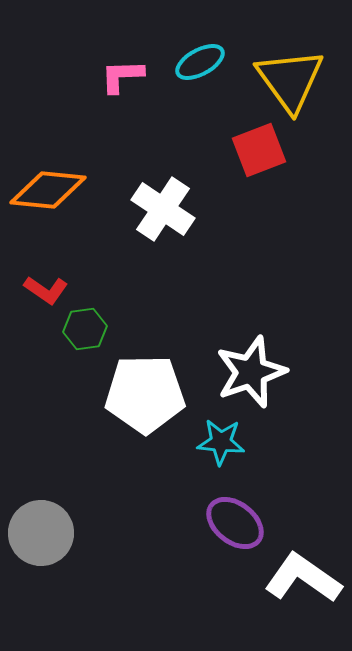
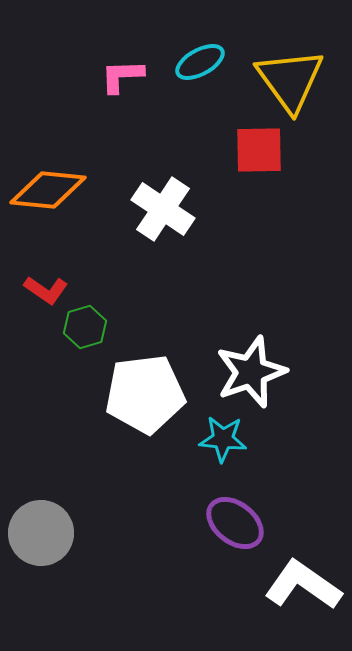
red square: rotated 20 degrees clockwise
green hexagon: moved 2 px up; rotated 9 degrees counterclockwise
white pentagon: rotated 6 degrees counterclockwise
cyan star: moved 2 px right, 3 px up
white L-shape: moved 7 px down
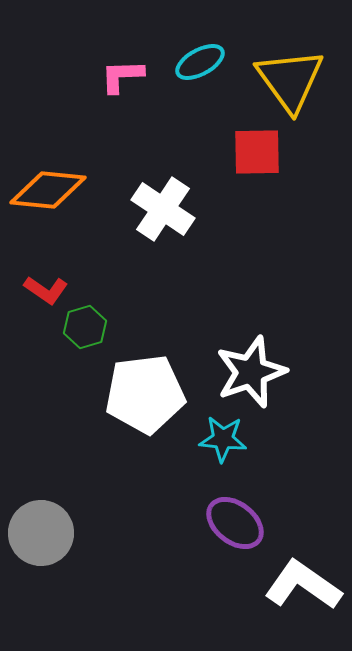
red square: moved 2 px left, 2 px down
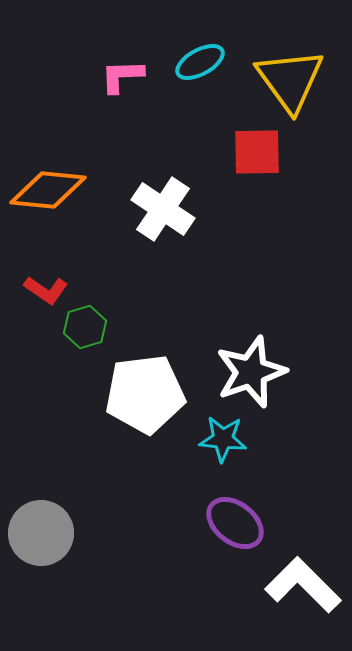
white L-shape: rotated 10 degrees clockwise
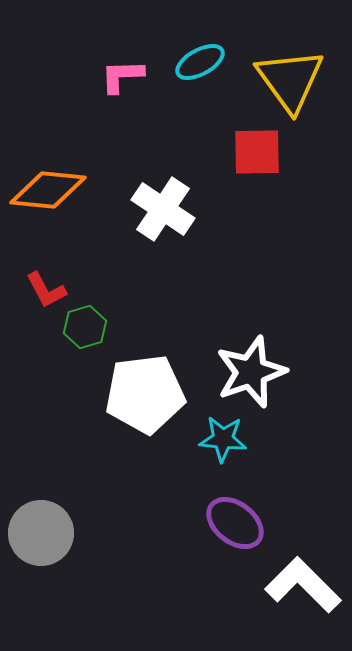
red L-shape: rotated 27 degrees clockwise
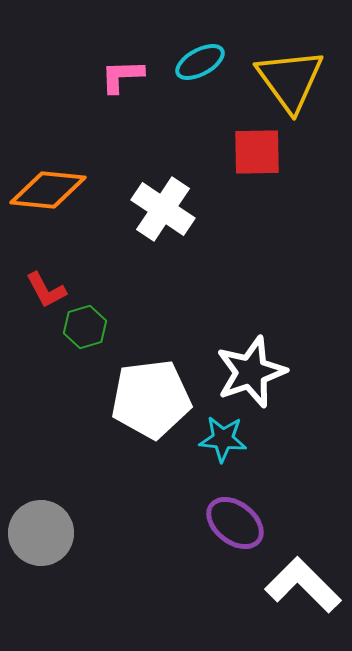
white pentagon: moved 6 px right, 5 px down
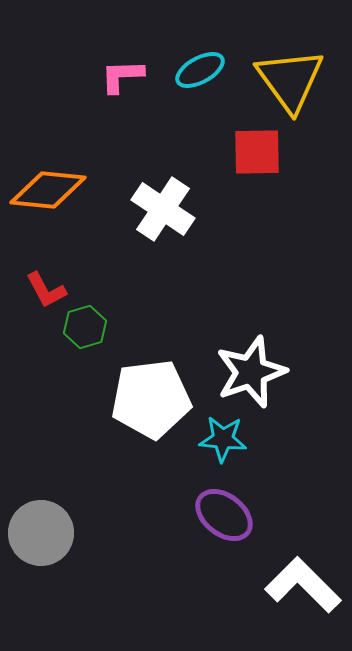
cyan ellipse: moved 8 px down
purple ellipse: moved 11 px left, 8 px up
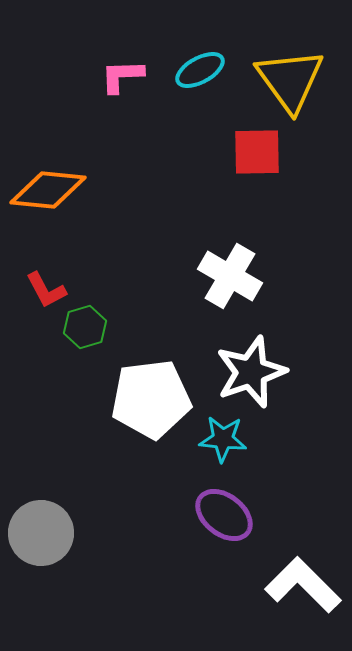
white cross: moved 67 px right, 67 px down; rotated 4 degrees counterclockwise
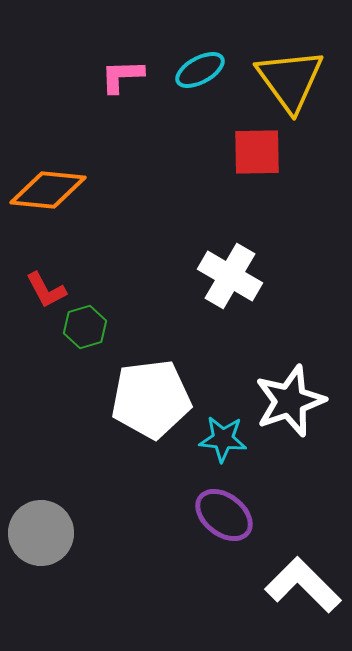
white star: moved 39 px right, 29 px down
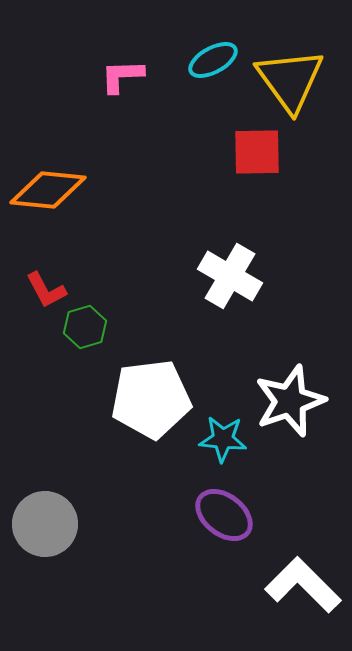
cyan ellipse: moved 13 px right, 10 px up
gray circle: moved 4 px right, 9 px up
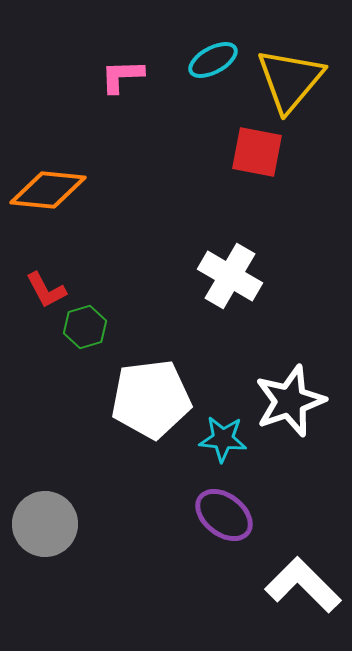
yellow triangle: rotated 16 degrees clockwise
red square: rotated 12 degrees clockwise
